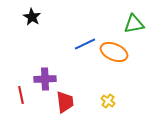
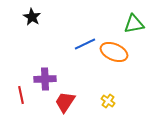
red trapezoid: rotated 140 degrees counterclockwise
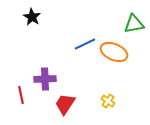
red trapezoid: moved 2 px down
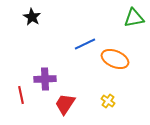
green triangle: moved 6 px up
orange ellipse: moved 1 px right, 7 px down
